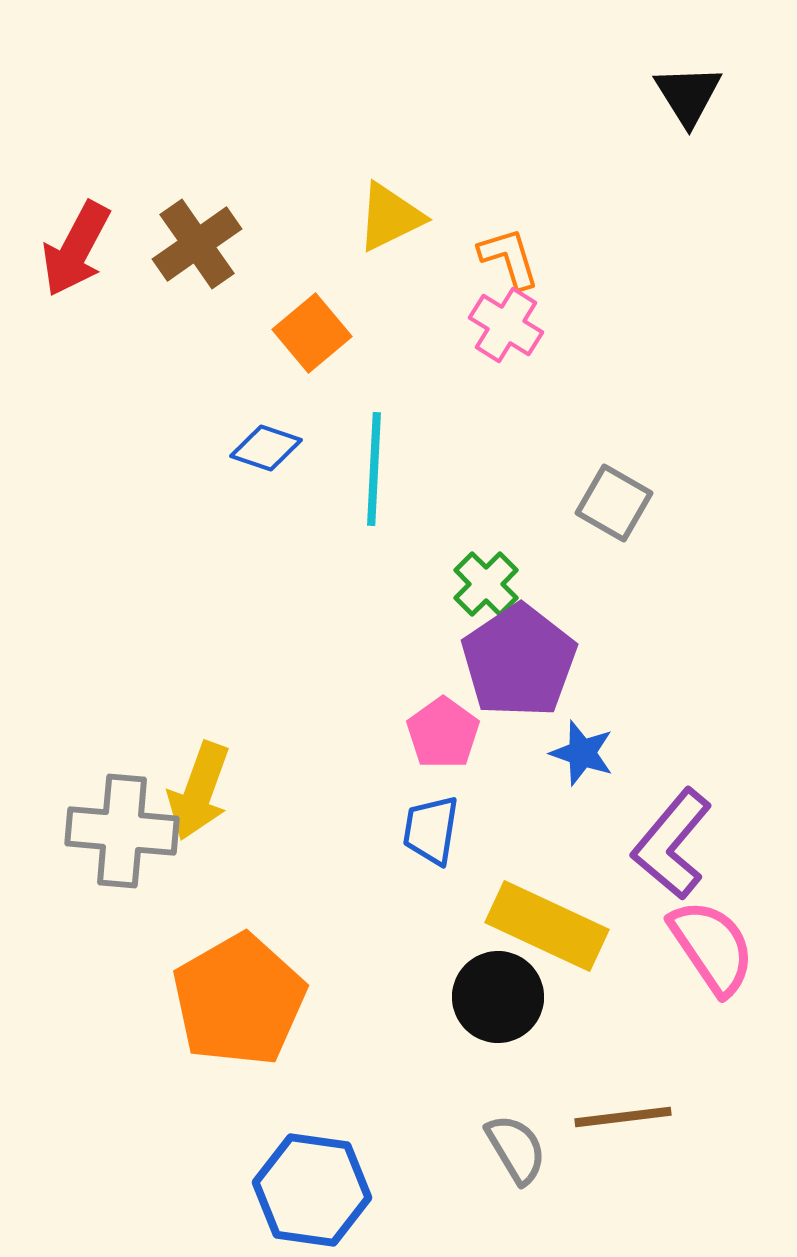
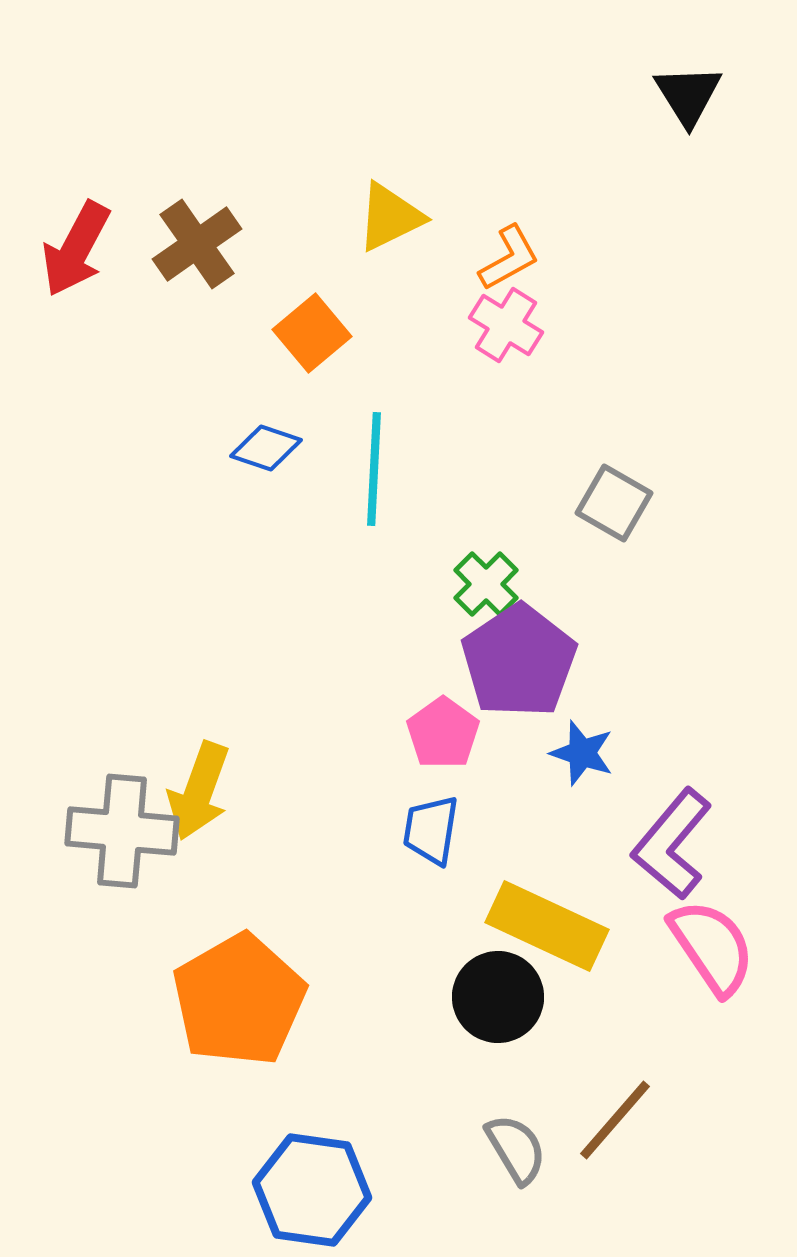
orange L-shape: rotated 78 degrees clockwise
brown line: moved 8 px left, 3 px down; rotated 42 degrees counterclockwise
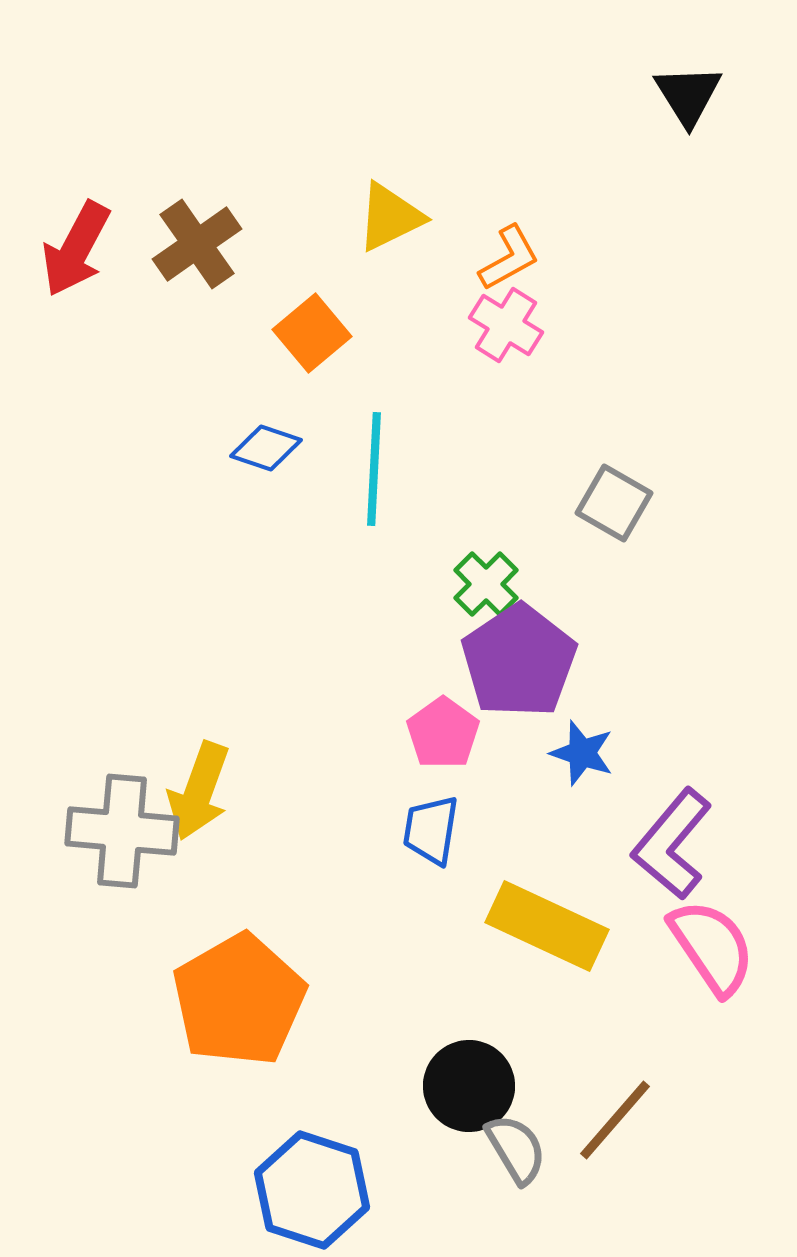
black circle: moved 29 px left, 89 px down
blue hexagon: rotated 10 degrees clockwise
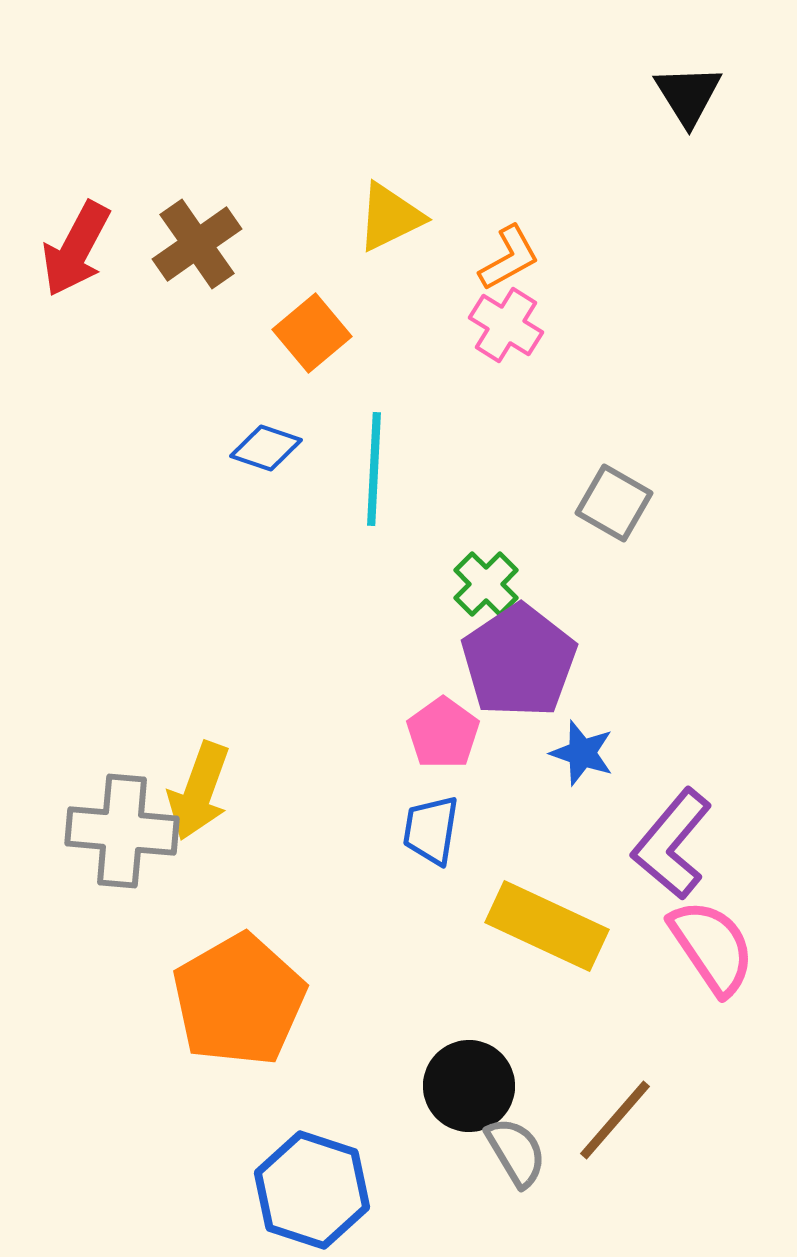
gray semicircle: moved 3 px down
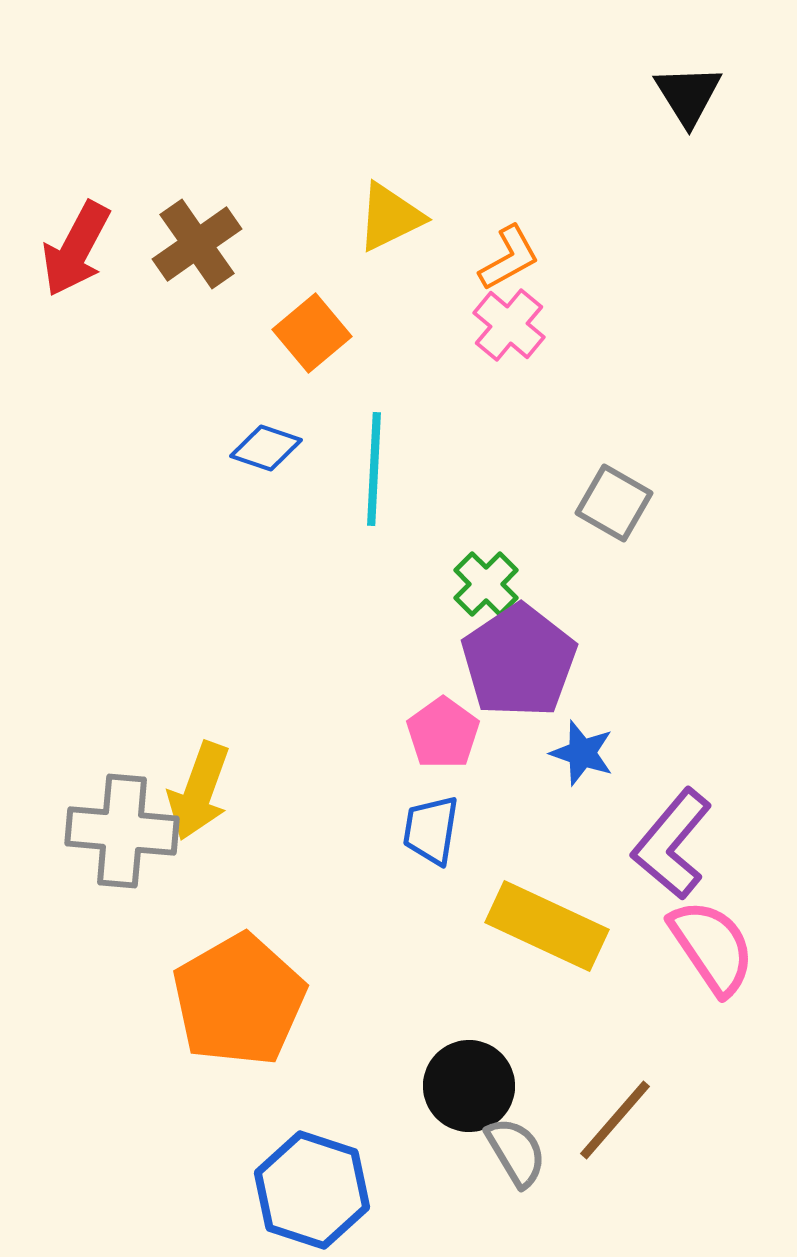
pink cross: moved 3 px right; rotated 8 degrees clockwise
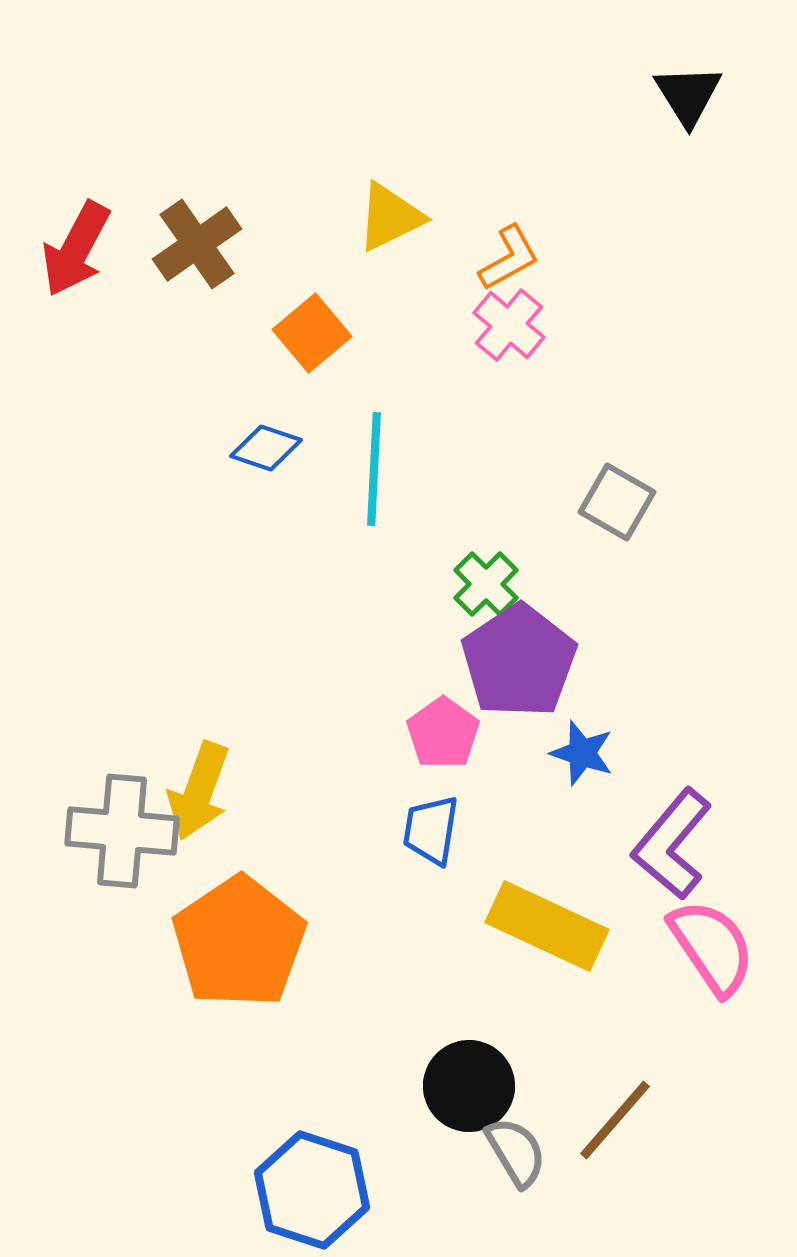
gray square: moved 3 px right, 1 px up
orange pentagon: moved 58 px up; rotated 4 degrees counterclockwise
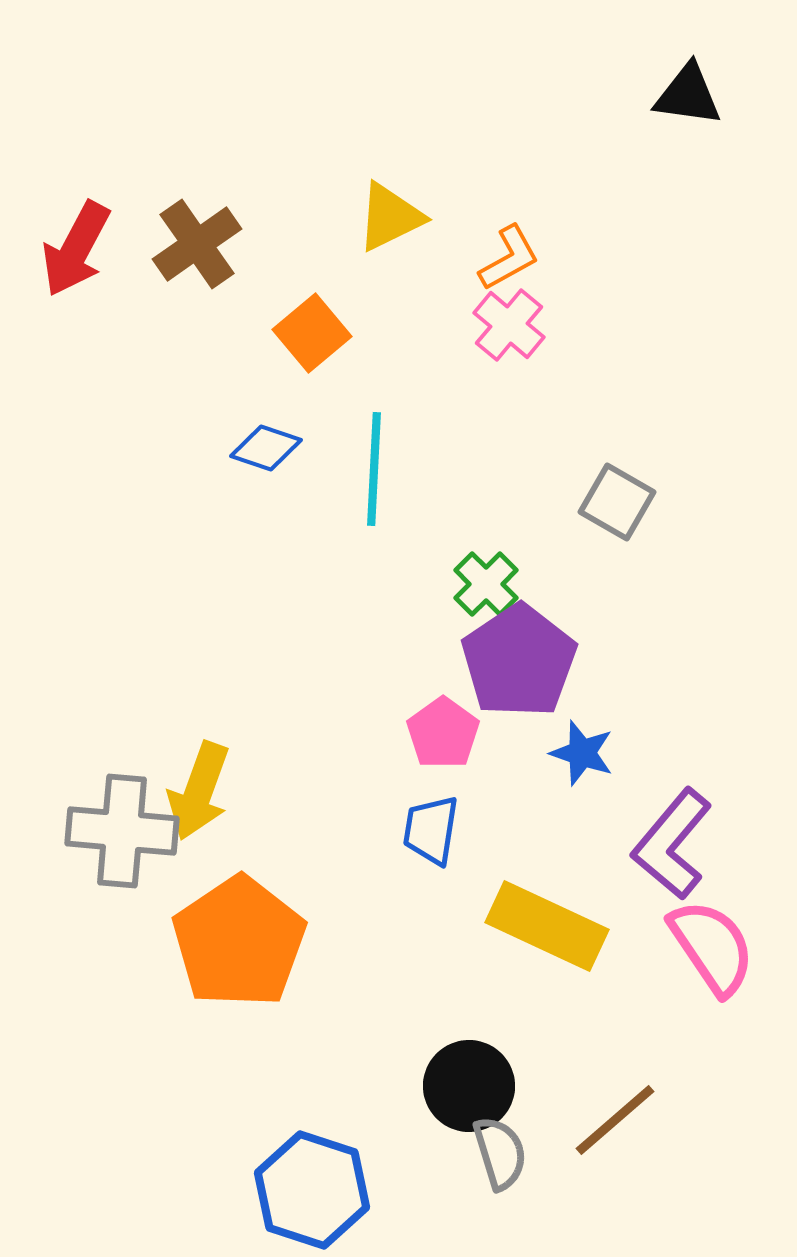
black triangle: rotated 50 degrees counterclockwise
brown line: rotated 8 degrees clockwise
gray semicircle: moved 16 px left, 1 px down; rotated 14 degrees clockwise
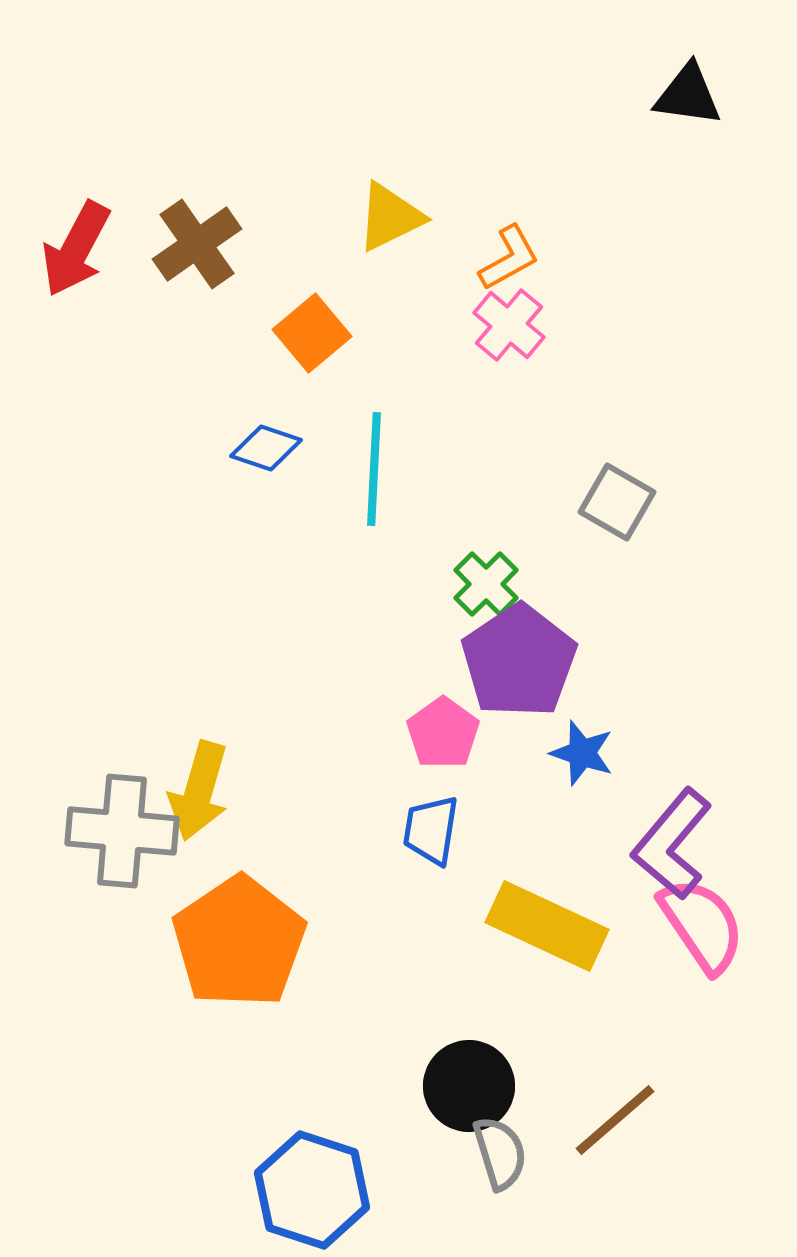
yellow arrow: rotated 4 degrees counterclockwise
pink semicircle: moved 10 px left, 22 px up
